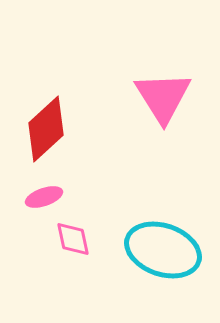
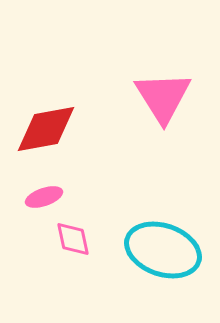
red diamond: rotated 32 degrees clockwise
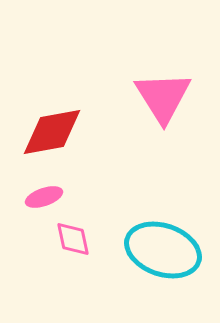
red diamond: moved 6 px right, 3 px down
